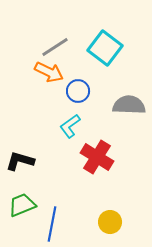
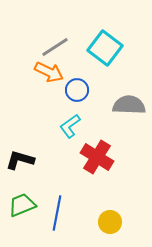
blue circle: moved 1 px left, 1 px up
black L-shape: moved 1 px up
blue line: moved 5 px right, 11 px up
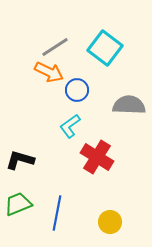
green trapezoid: moved 4 px left, 1 px up
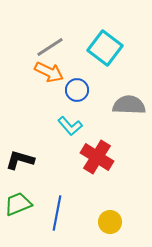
gray line: moved 5 px left
cyan L-shape: rotated 95 degrees counterclockwise
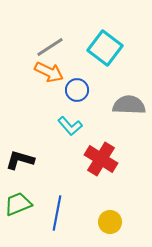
red cross: moved 4 px right, 2 px down
